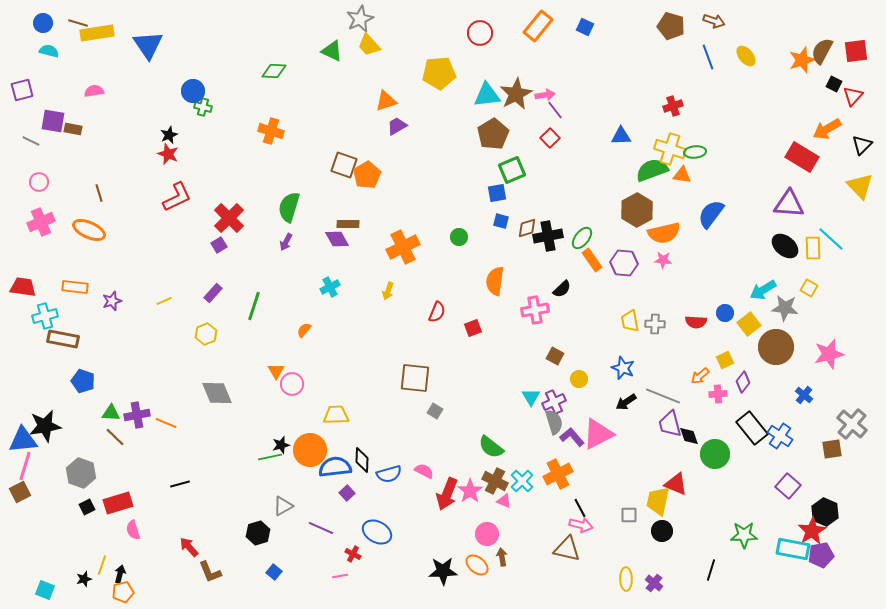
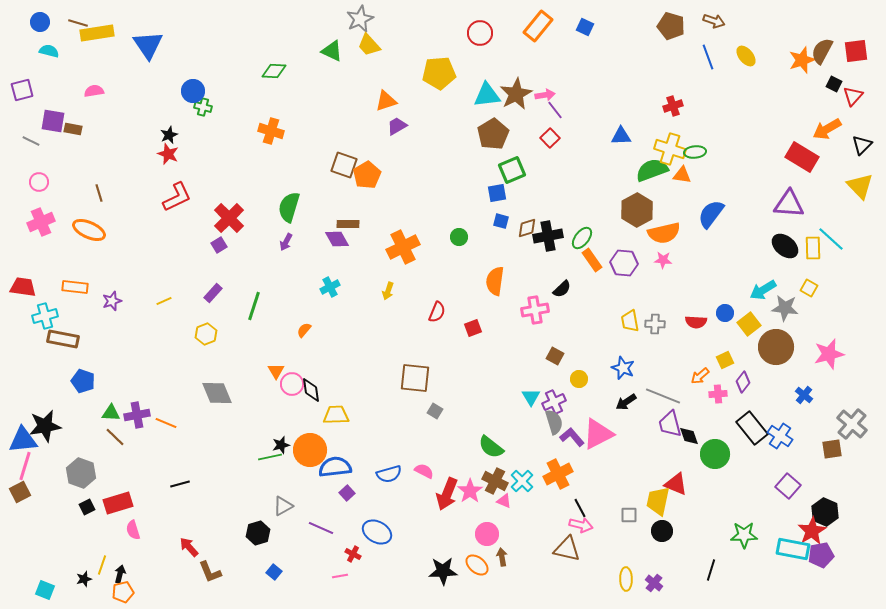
blue circle at (43, 23): moved 3 px left, 1 px up
black diamond at (362, 460): moved 51 px left, 70 px up; rotated 10 degrees counterclockwise
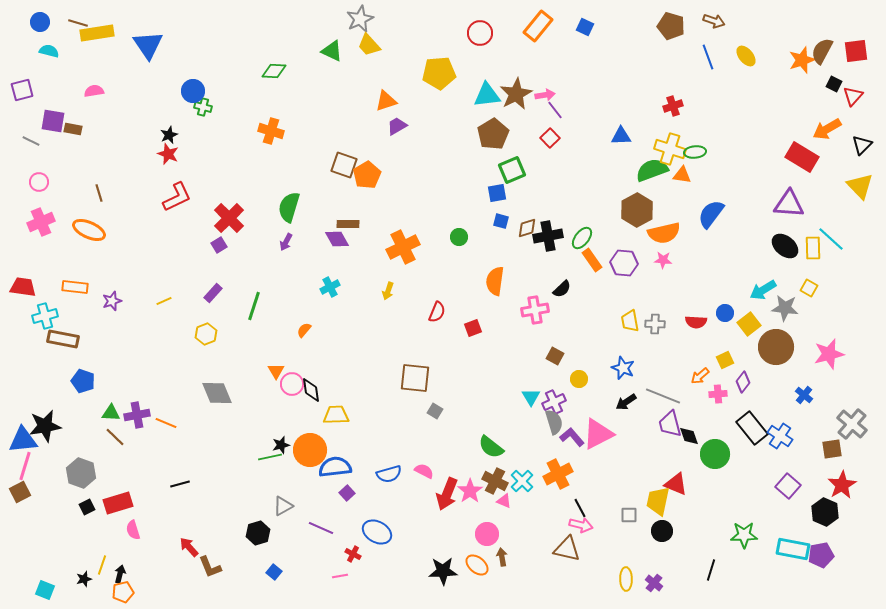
red star at (812, 531): moved 30 px right, 46 px up
brown L-shape at (210, 572): moved 5 px up
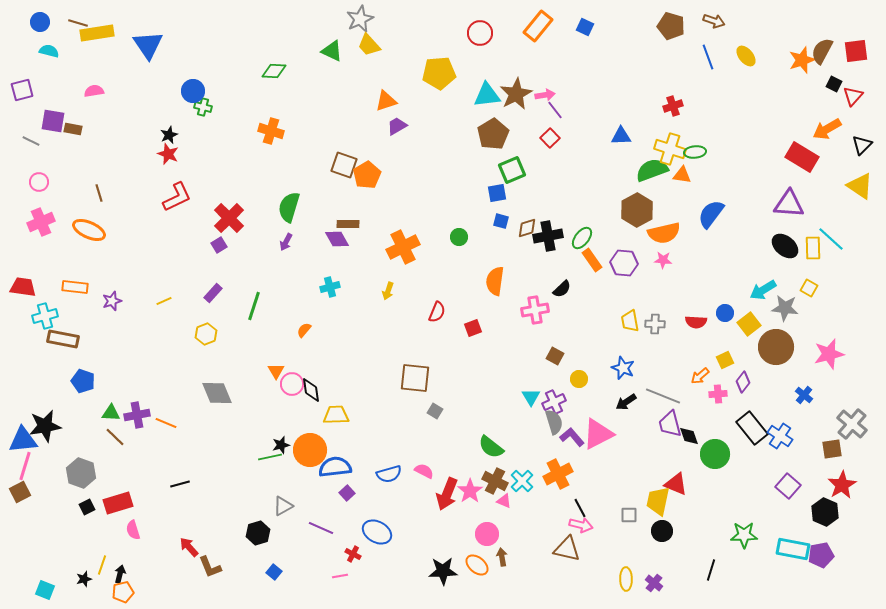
yellow triangle at (860, 186): rotated 12 degrees counterclockwise
cyan cross at (330, 287): rotated 12 degrees clockwise
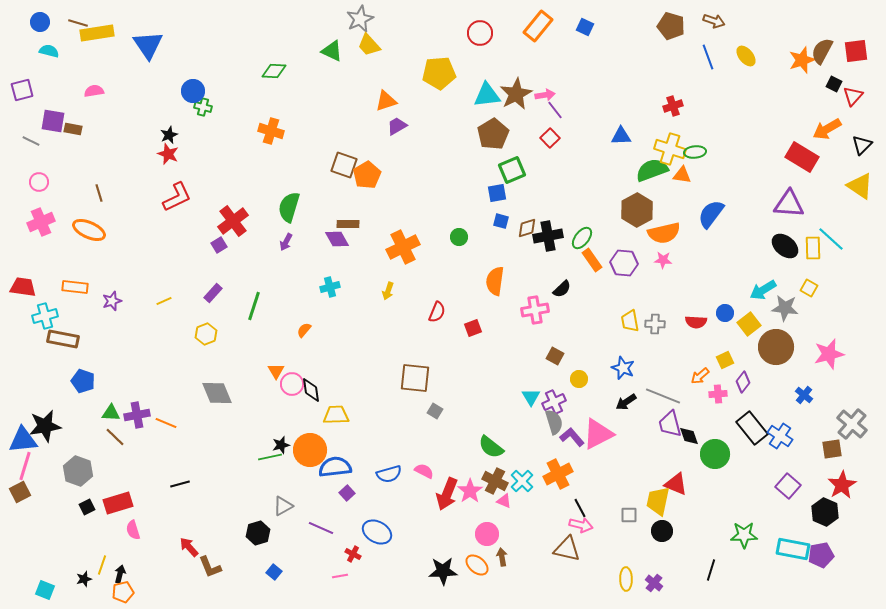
red cross at (229, 218): moved 4 px right, 3 px down; rotated 8 degrees clockwise
gray hexagon at (81, 473): moved 3 px left, 2 px up
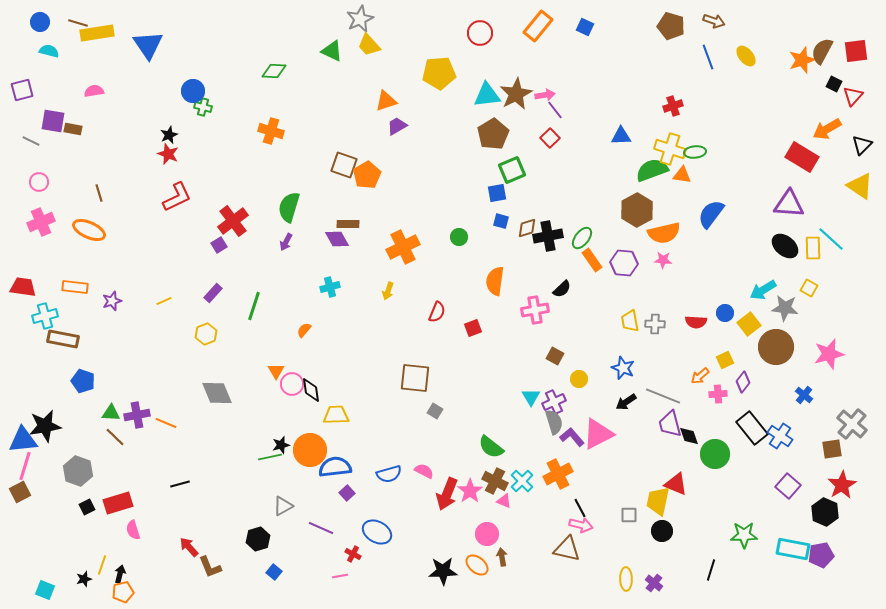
black hexagon at (258, 533): moved 6 px down
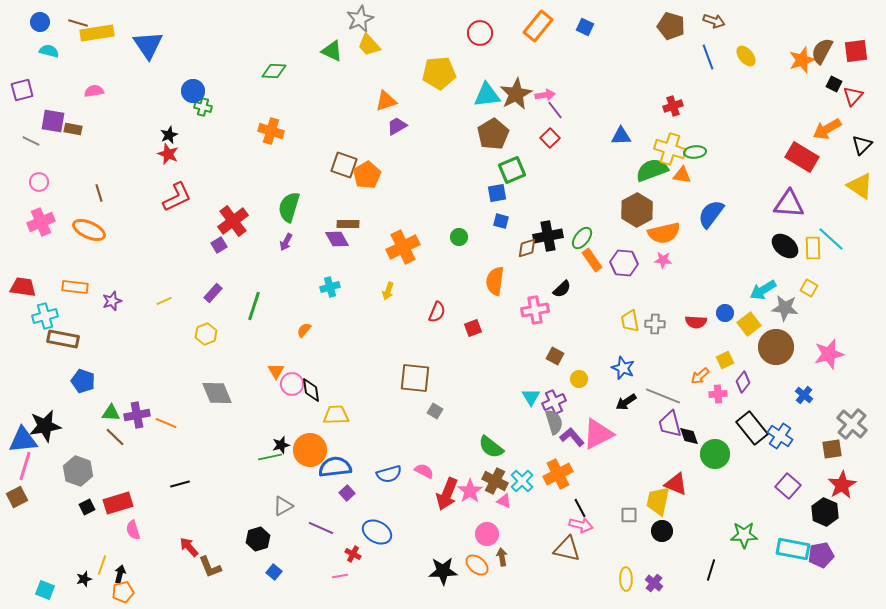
brown diamond at (527, 228): moved 20 px down
brown square at (20, 492): moved 3 px left, 5 px down
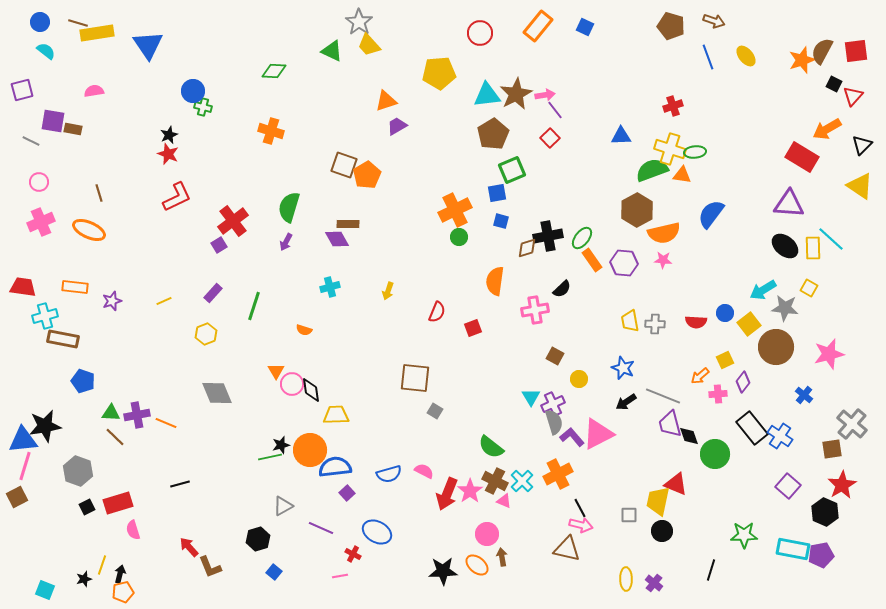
gray star at (360, 19): moved 1 px left, 3 px down; rotated 12 degrees counterclockwise
cyan semicircle at (49, 51): moved 3 px left; rotated 24 degrees clockwise
orange cross at (403, 247): moved 52 px right, 37 px up
orange semicircle at (304, 330): rotated 112 degrees counterclockwise
purple cross at (554, 402): moved 1 px left, 2 px down
